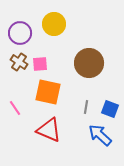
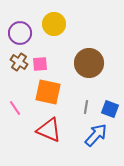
blue arrow: moved 4 px left; rotated 90 degrees clockwise
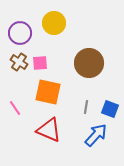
yellow circle: moved 1 px up
pink square: moved 1 px up
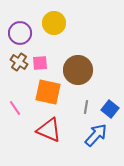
brown circle: moved 11 px left, 7 px down
blue square: rotated 18 degrees clockwise
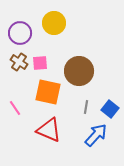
brown circle: moved 1 px right, 1 px down
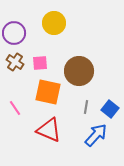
purple circle: moved 6 px left
brown cross: moved 4 px left
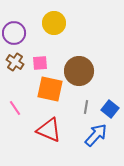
orange square: moved 2 px right, 3 px up
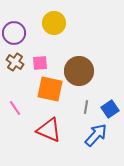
blue square: rotated 18 degrees clockwise
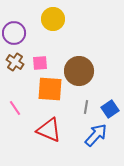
yellow circle: moved 1 px left, 4 px up
orange square: rotated 8 degrees counterclockwise
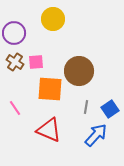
pink square: moved 4 px left, 1 px up
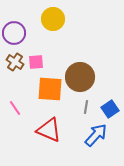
brown circle: moved 1 px right, 6 px down
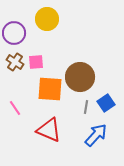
yellow circle: moved 6 px left
blue square: moved 4 px left, 6 px up
